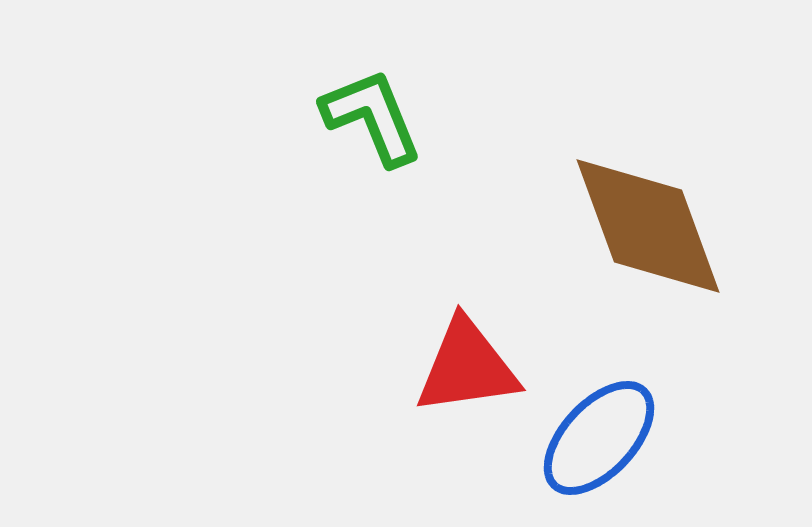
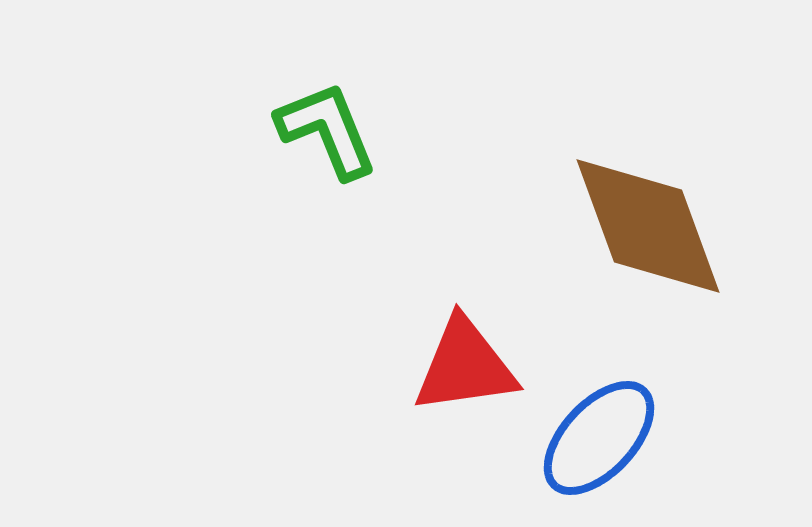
green L-shape: moved 45 px left, 13 px down
red triangle: moved 2 px left, 1 px up
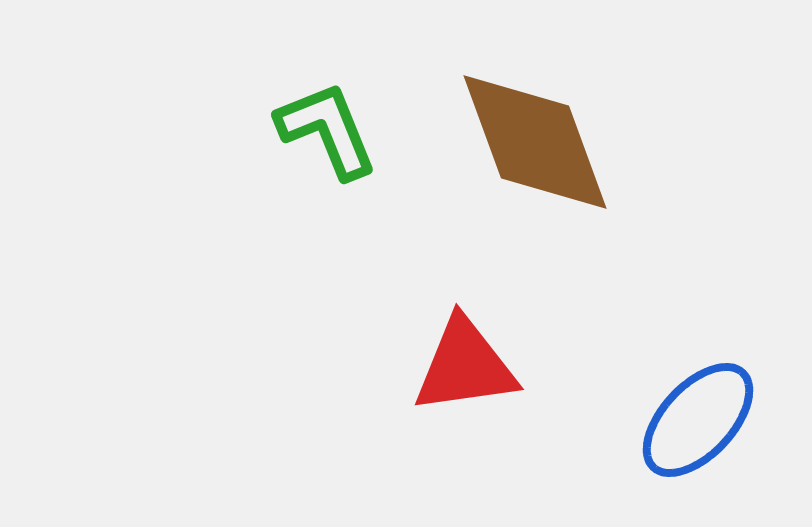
brown diamond: moved 113 px left, 84 px up
blue ellipse: moved 99 px right, 18 px up
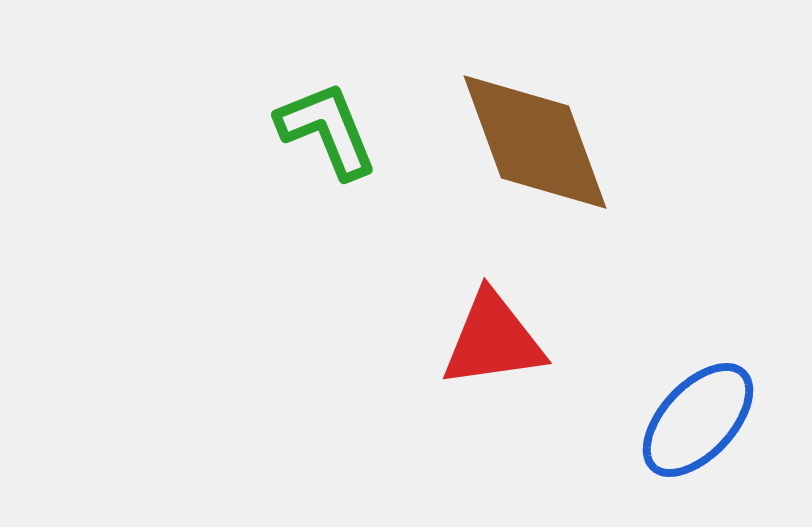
red triangle: moved 28 px right, 26 px up
